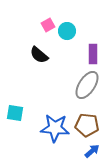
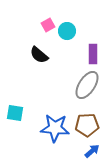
brown pentagon: rotated 10 degrees counterclockwise
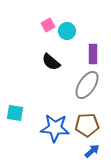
black semicircle: moved 12 px right, 7 px down
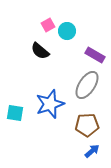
purple rectangle: moved 2 px right, 1 px down; rotated 60 degrees counterclockwise
black semicircle: moved 11 px left, 11 px up
blue star: moved 5 px left, 24 px up; rotated 24 degrees counterclockwise
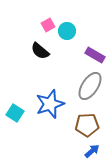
gray ellipse: moved 3 px right, 1 px down
cyan square: rotated 24 degrees clockwise
